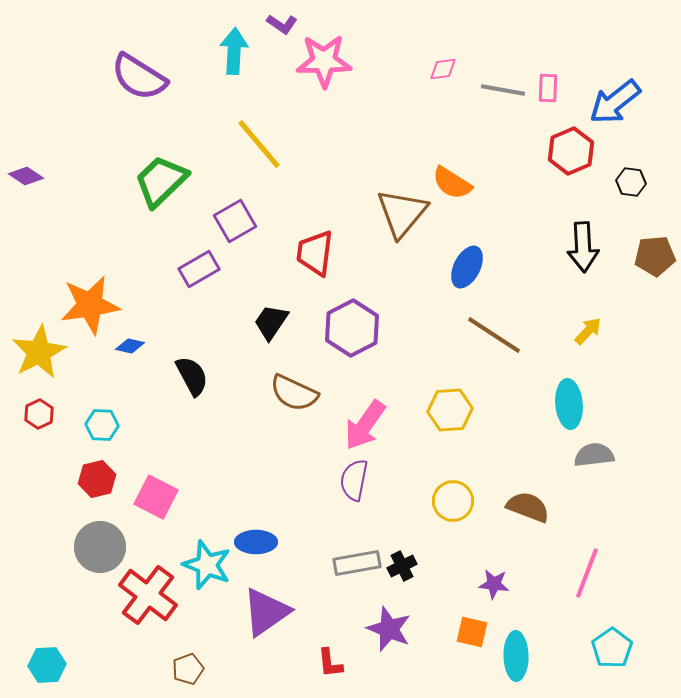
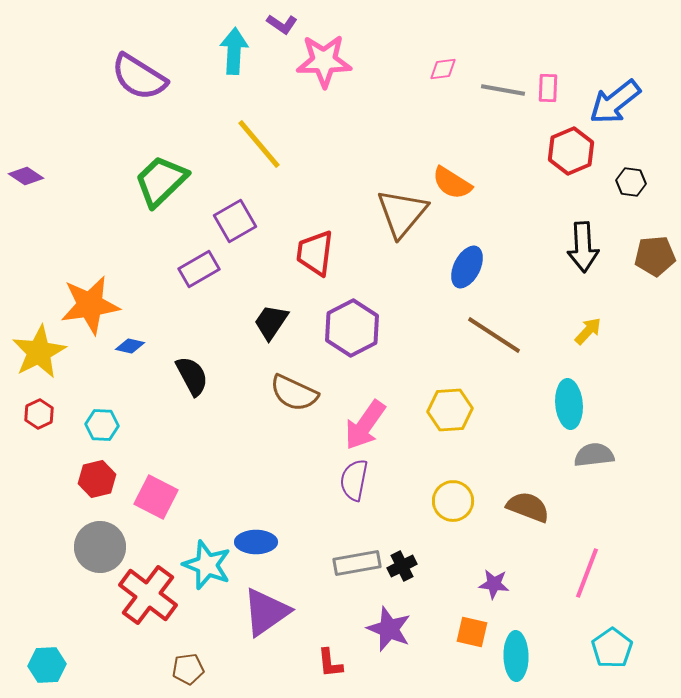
brown pentagon at (188, 669): rotated 12 degrees clockwise
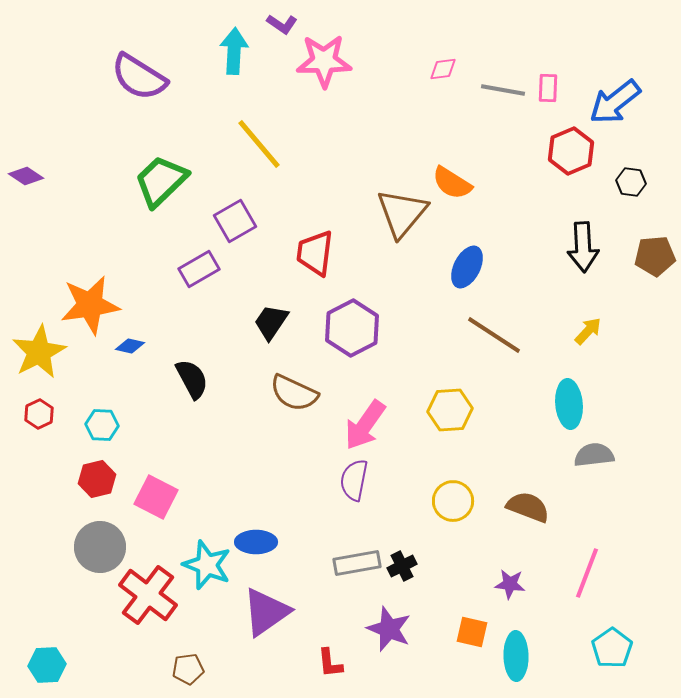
black semicircle at (192, 376): moved 3 px down
purple star at (494, 584): moved 16 px right
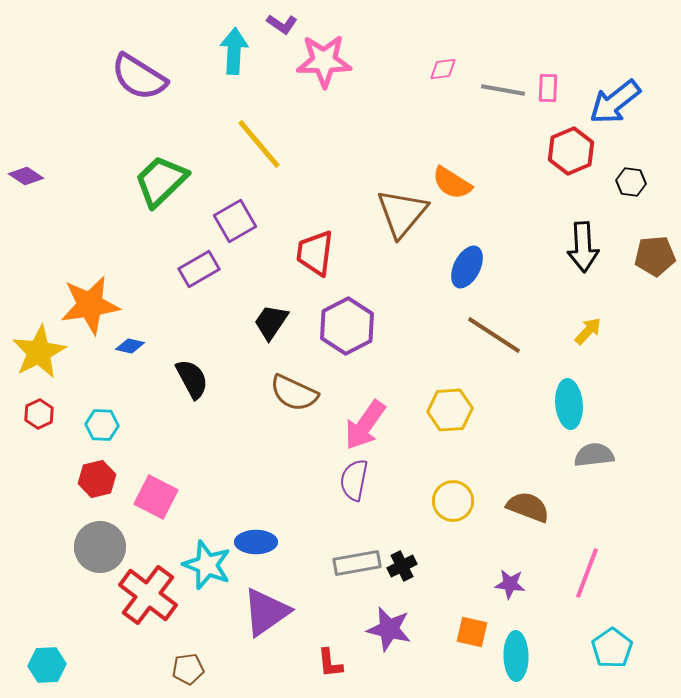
purple hexagon at (352, 328): moved 5 px left, 2 px up
purple star at (389, 629): rotated 9 degrees counterclockwise
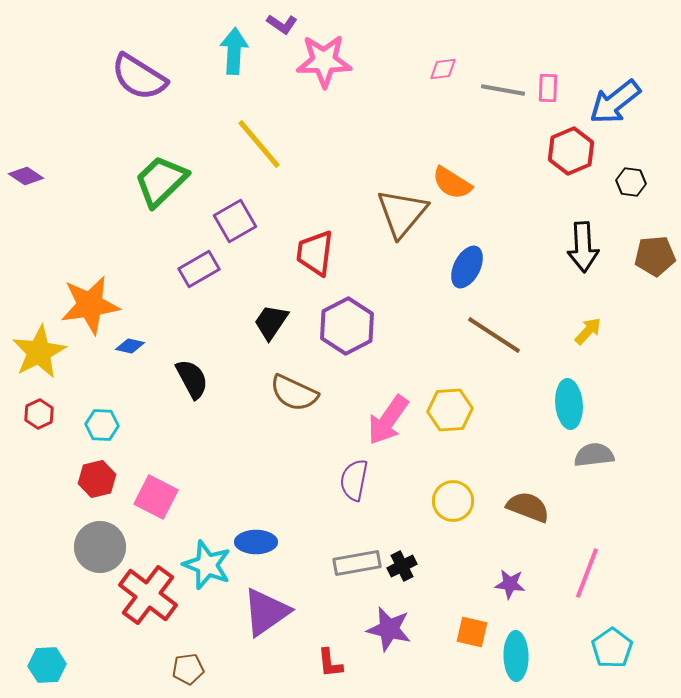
pink arrow at (365, 425): moved 23 px right, 5 px up
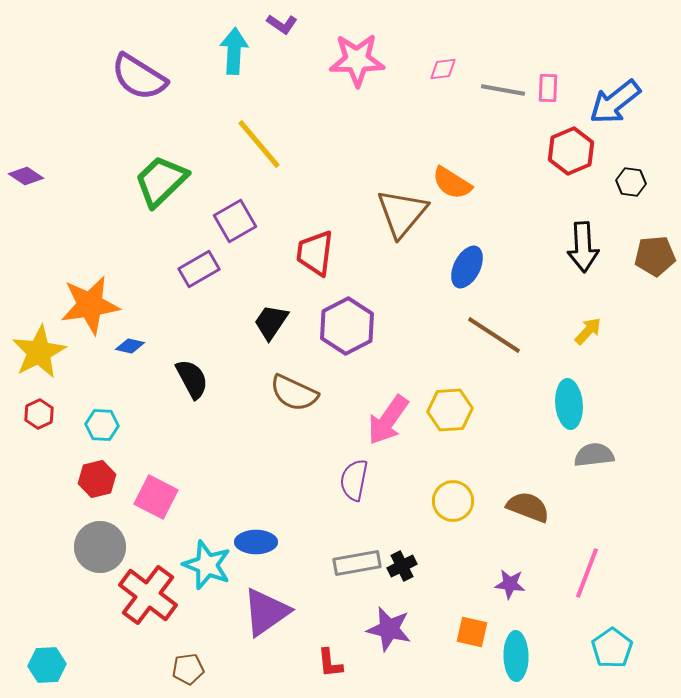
pink star at (324, 61): moved 33 px right, 1 px up
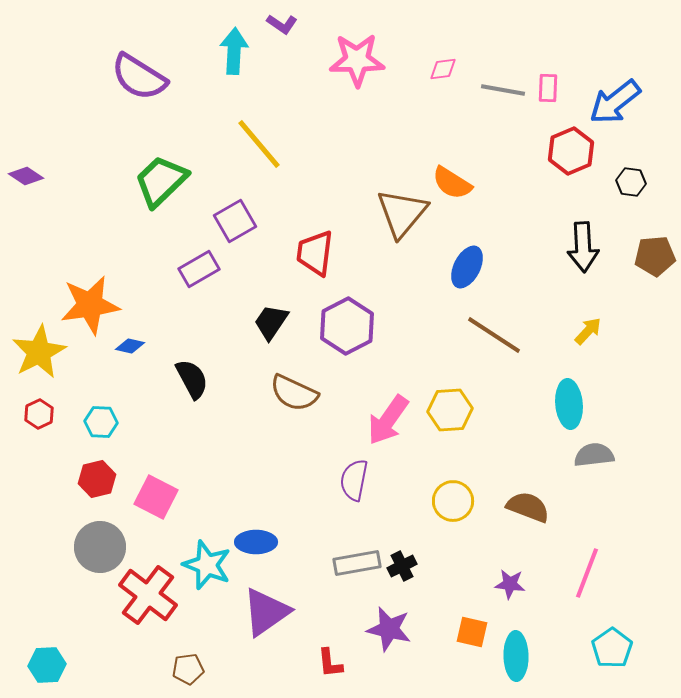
cyan hexagon at (102, 425): moved 1 px left, 3 px up
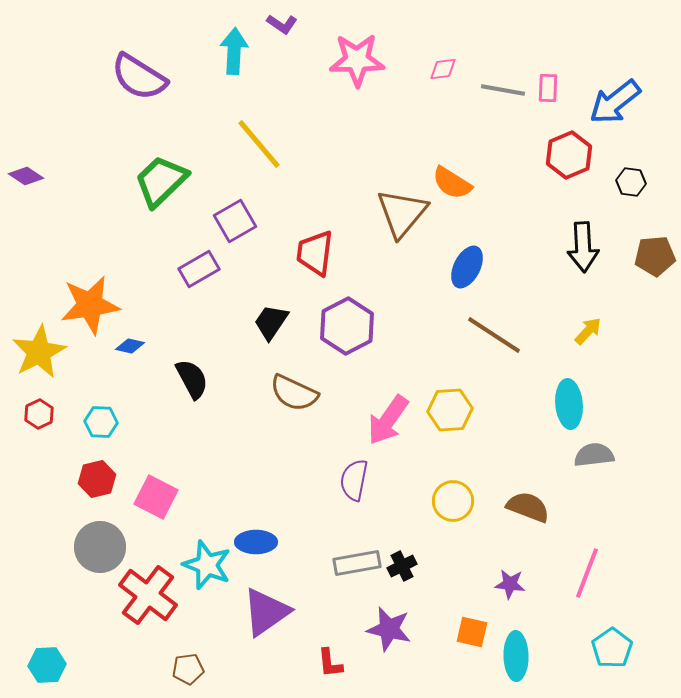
red hexagon at (571, 151): moved 2 px left, 4 px down
